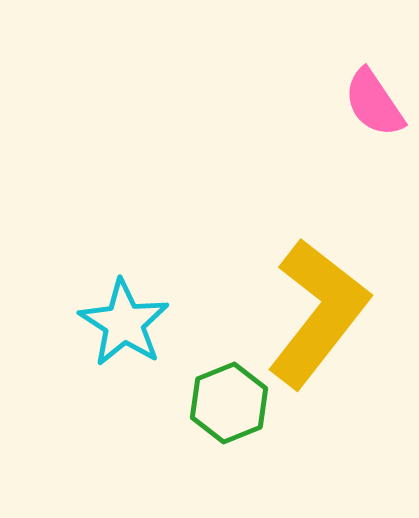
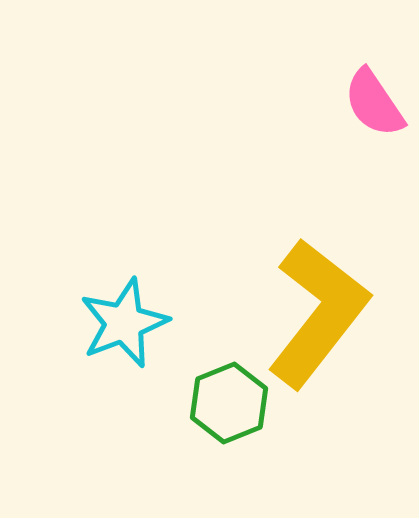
cyan star: rotated 18 degrees clockwise
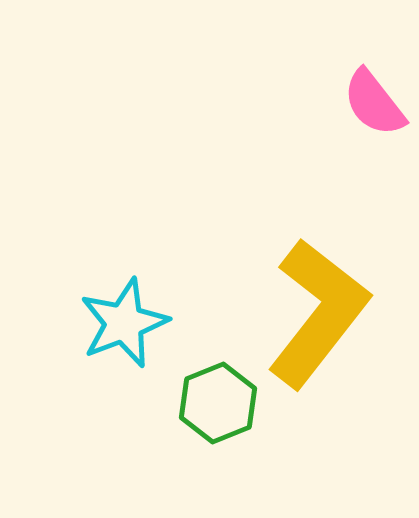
pink semicircle: rotated 4 degrees counterclockwise
green hexagon: moved 11 px left
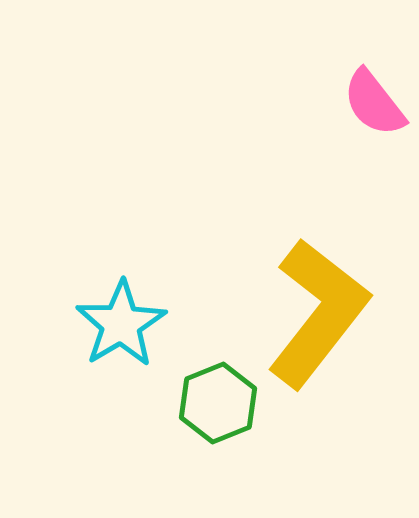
cyan star: moved 3 px left, 1 px down; rotated 10 degrees counterclockwise
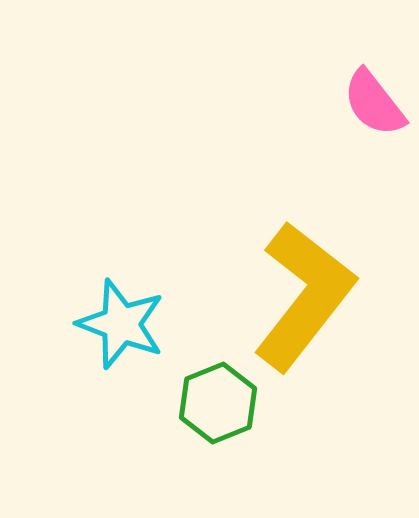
yellow L-shape: moved 14 px left, 17 px up
cyan star: rotated 20 degrees counterclockwise
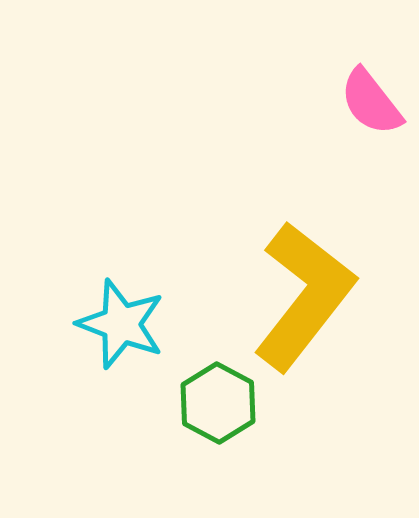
pink semicircle: moved 3 px left, 1 px up
green hexagon: rotated 10 degrees counterclockwise
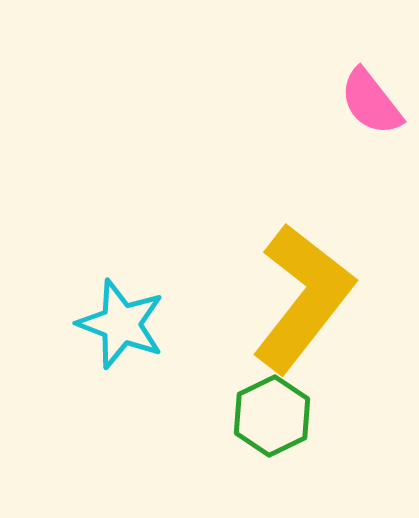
yellow L-shape: moved 1 px left, 2 px down
green hexagon: moved 54 px right, 13 px down; rotated 6 degrees clockwise
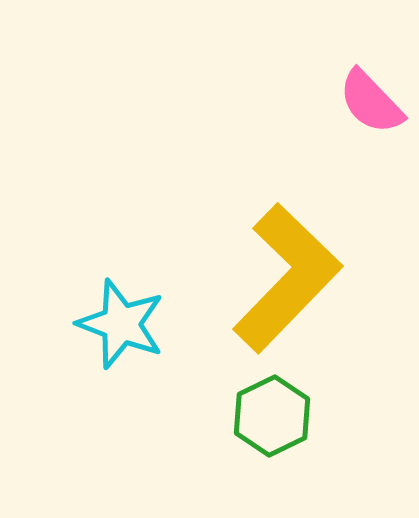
pink semicircle: rotated 6 degrees counterclockwise
yellow L-shape: moved 16 px left, 20 px up; rotated 6 degrees clockwise
